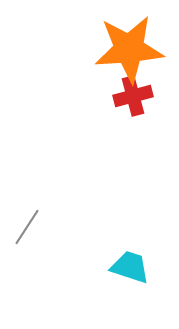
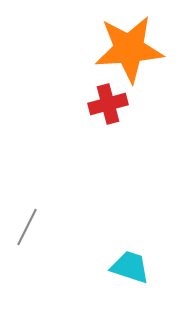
red cross: moved 25 px left, 8 px down
gray line: rotated 6 degrees counterclockwise
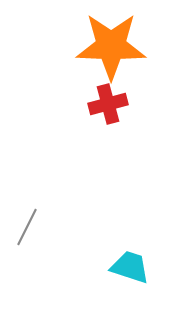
orange star: moved 18 px left, 3 px up; rotated 6 degrees clockwise
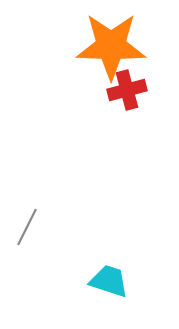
red cross: moved 19 px right, 14 px up
cyan trapezoid: moved 21 px left, 14 px down
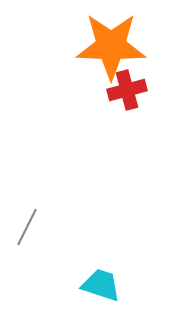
cyan trapezoid: moved 8 px left, 4 px down
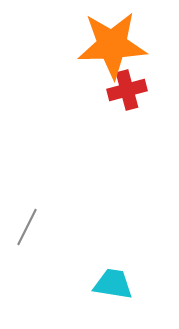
orange star: moved 1 px right, 1 px up; rotated 4 degrees counterclockwise
cyan trapezoid: moved 12 px right, 1 px up; rotated 9 degrees counterclockwise
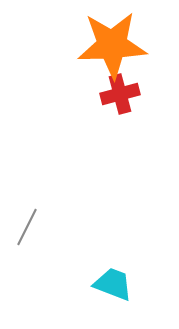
red cross: moved 7 px left, 4 px down
cyan trapezoid: rotated 12 degrees clockwise
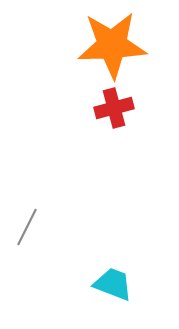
red cross: moved 6 px left, 14 px down
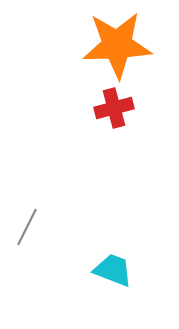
orange star: moved 5 px right
cyan trapezoid: moved 14 px up
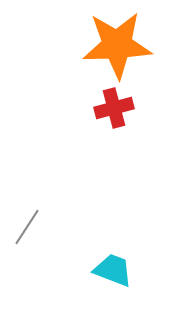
gray line: rotated 6 degrees clockwise
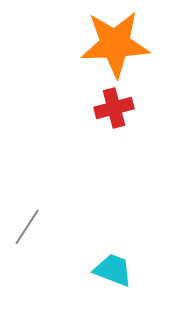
orange star: moved 2 px left, 1 px up
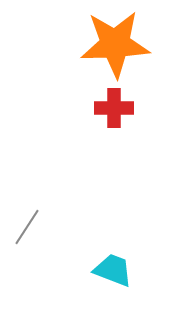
red cross: rotated 15 degrees clockwise
